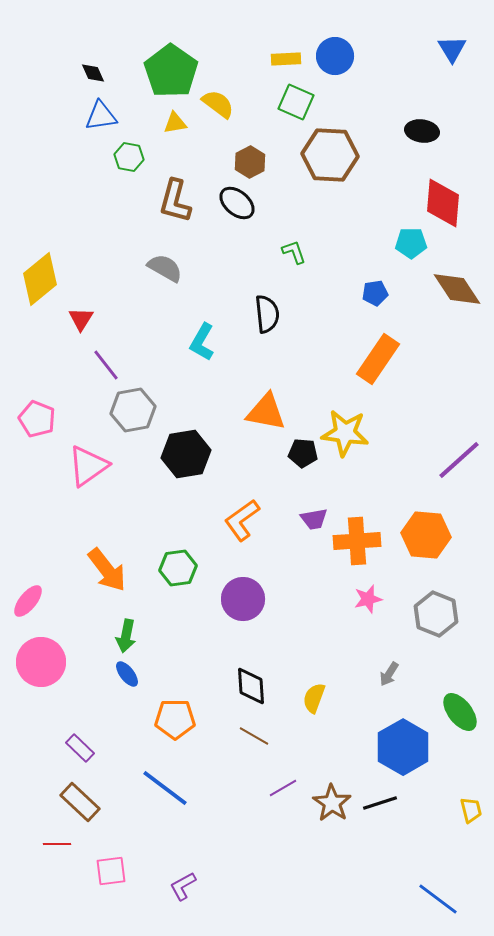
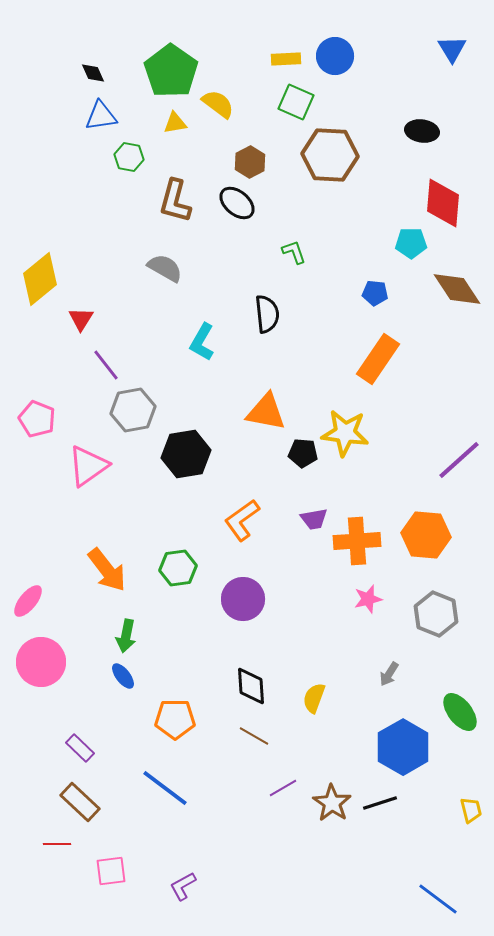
blue pentagon at (375, 293): rotated 15 degrees clockwise
blue ellipse at (127, 674): moved 4 px left, 2 px down
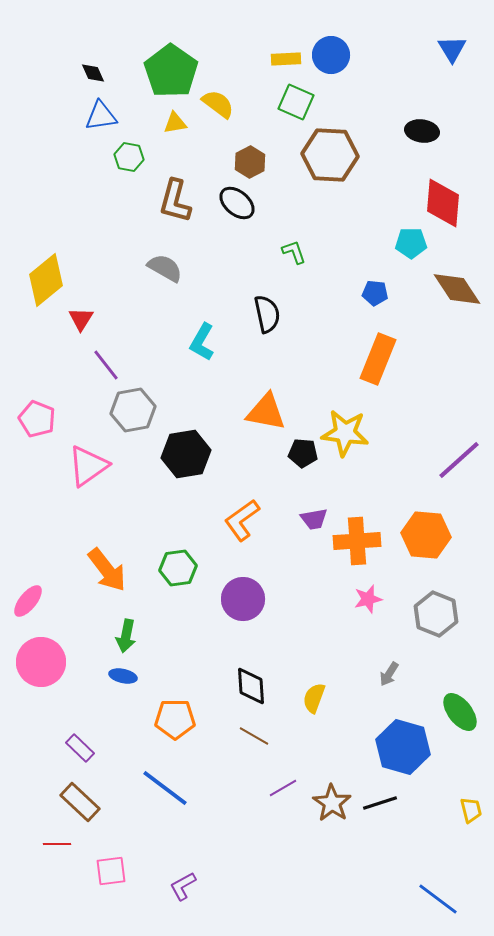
blue circle at (335, 56): moved 4 px left, 1 px up
yellow diamond at (40, 279): moved 6 px right, 1 px down
black semicircle at (267, 314): rotated 6 degrees counterclockwise
orange rectangle at (378, 359): rotated 12 degrees counterclockwise
blue ellipse at (123, 676): rotated 40 degrees counterclockwise
blue hexagon at (403, 747): rotated 14 degrees counterclockwise
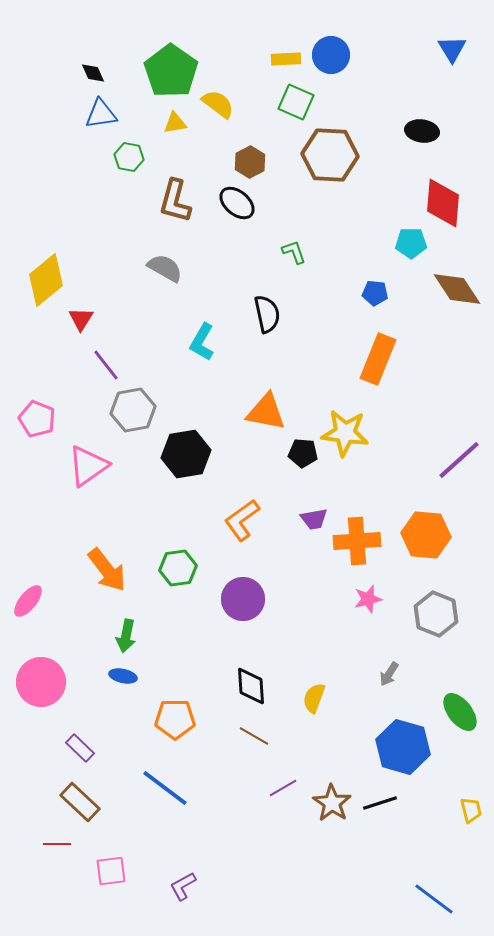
blue triangle at (101, 116): moved 2 px up
pink circle at (41, 662): moved 20 px down
blue line at (438, 899): moved 4 px left
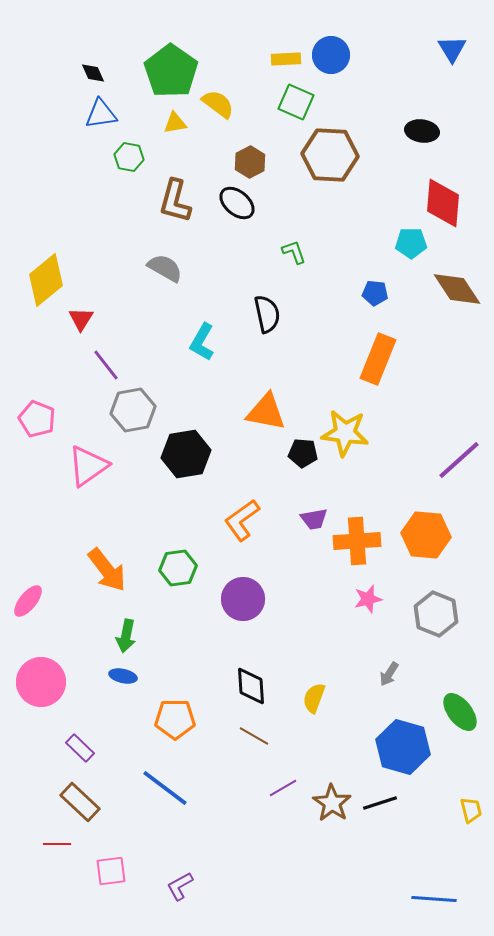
purple L-shape at (183, 886): moved 3 px left
blue line at (434, 899): rotated 33 degrees counterclockwise
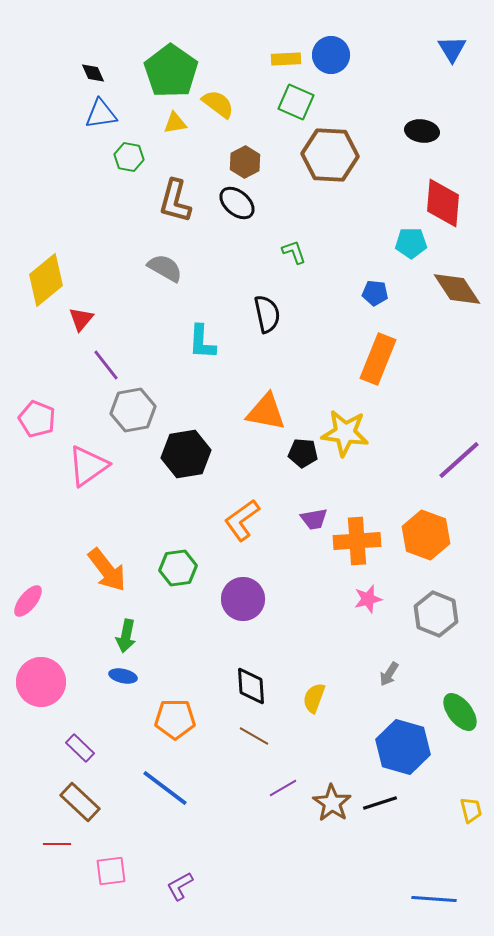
brown hexagon at (250, 162): moved 5 px left
red triangle at (81, 319): rotated 8 degrees clockwise
cyan L-shape at (202, 342): rotated 27 degrees counterclockwise
orange hexagon at (426, 535): rotated 15 degrees clockwise
